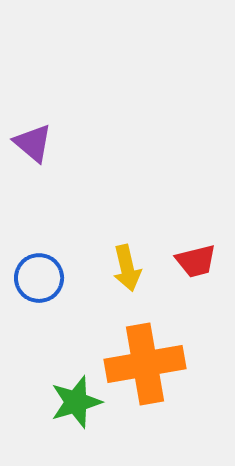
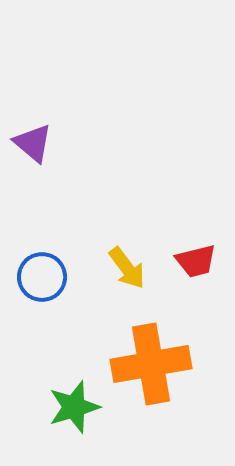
yellow arrow: rotated 24 degrees counterclockwise
blue circle: moved 3 px right, 1 px up
orange cross: moved 6 px right
green star: moved 2 px left, 5 px down
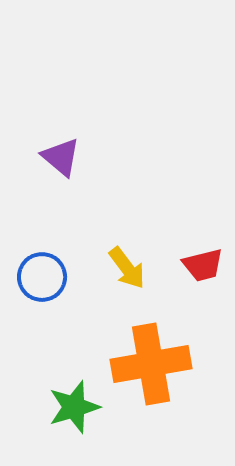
purple triangle: moved 28 px right, 14 px down
red trapezoid: moved 7 px right, 4 px down
